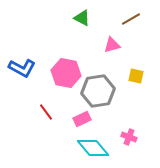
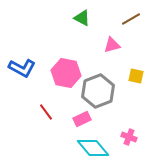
gray hexagon: rotated 12 degrees counterclockwise
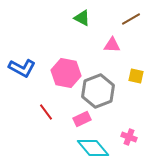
pink triangle: rotated 18 degrees clockwise
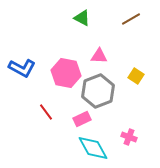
pink triangle: moved 13 px left, 11 px down
yellow square: rotated 21 degrees clockwise
cyan diamond: rotated 12 degrees clockwise
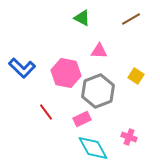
pink triangle: moved 5 px up
blue L-shape: rotated 16 degrees clockwise
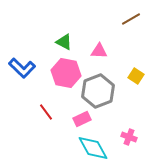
green triangle: moved 18 px left, 24 px down
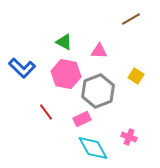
pink hexagon: moved 1 px down
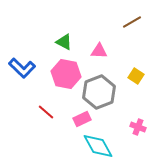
brown line: moved 1 px right, 3 px down
gray hexagon: moved 1 px right, 1 px down
red line: rotated 12 degrees counterclockwise
pink cross: moved 9 px right, 10 px up
cyan diamond: moved 5 px right, 2 px up
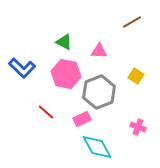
cyan diamond: moved 1 px left, 1 px down
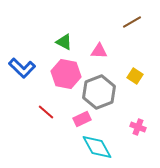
yellow square: moved 1 px left
